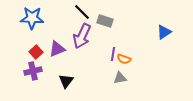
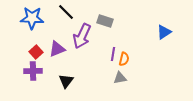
black line: moved 16 px left
orange semicircle: rotated 96 degrees counterclockwise
purple cross: rotated 12 degrees clockwise
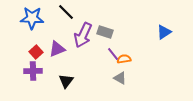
gray rectangle: moved 11 px down
purple arrow: moved 1 px right, 1 px up
purple line: rotated 48 degrees counterclockwise
orange semicircle: rotated 112 degrees counterclockwise
gray triangle: rotated 40 degrees clockwise
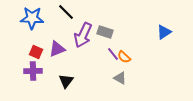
red square: rotated 24 degrees counterclockwise
orange semicircle: moved 2 px up; rotated 128 degrees counterclockwise
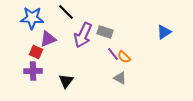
purple triangle: moved 9 px left, 10 px up
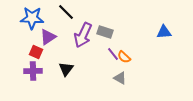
blue triangle: rotated 28 degrees clockwise
purple triangle: moved 2 px up; rotated 12 degrees counterclockwise
black triangle: moved 12 px up
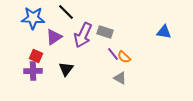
blue star: moved 1 px right
blue triangle: rotated 14 degrees clockwise
purple triangle: moved 6 px right
red square: moved 4 px down
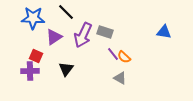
purple cross: moved 3 px left
